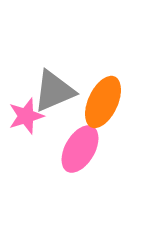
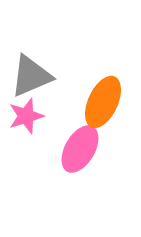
gray triangle: moved 23 px left, 15 px up
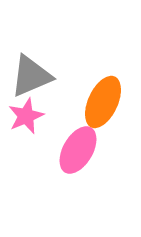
pink star: rotated 6 degrees counterclockwise
pink ellipse: moved 2 px left, 1 px down
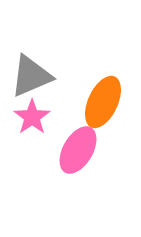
pink star: moved 6 px right, 1 px down; rotated 12 degrees counterclockwise
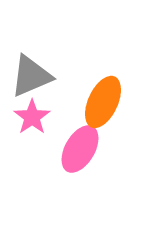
pink ellipse: moved 2 px right, 1 px up
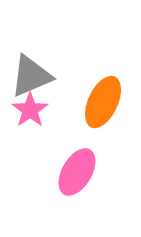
pink star: moved 2 px left, 7 px up
pink ellipse: moved 3 px left, 23 px down
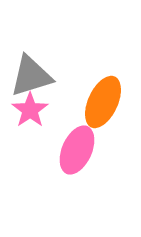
gray triangle: rotated 6 degrees clockwise
pink ellipse: moved 22 px up; rotated 6 degrees counterclockwise
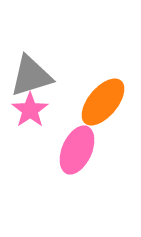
orange ellipse: rotated 15 degrees clockwise
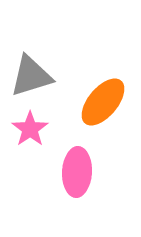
pink star: moved 19 px down
pink ellipse: moved 22 px down; rotated 21 degrees counterclockwise
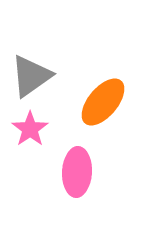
gray triangle: rotated 18 degrees counterclockwise
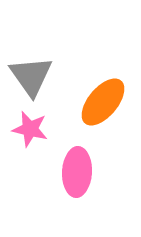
gray triangle: rotated 30 degrees counterclockwise
pink star: rotated 24 degrees counterclockwise
